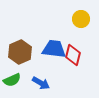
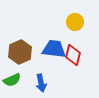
yellow circle: moved 6 px left, 3 px down
blue arrow: rotated 48 degrees clockwise
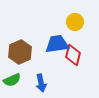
blue trapezoid: moved 3 px right, 5 px up; rotated 15 degrees counterclockwise
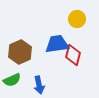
yellow circle: moved 2 px right, 3 px up
blue arrow: moved 2 px left, 2 px down
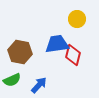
brown hexagon: rotated 25 degrees counterclockwise
blue arrow: rotated 126 degrees counterclockwise
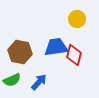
blue trapezoid: moved 1 px left, 3 px down
red diamond: moved 1 px right
blue arrow: moved 3 px up
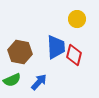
blue trapezoid: rotated 95 degrees clockwise
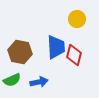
blue arrow: rotated 36 degrees clockwise
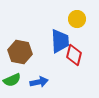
blue trapezoid: moved 4 px right, 6 px up
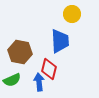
yellow circle: moved 5 px left, 5 px up
red diamond: moved 25 px left, 14 px down
blue arrow: rotated 84 degrees counterclockwise
